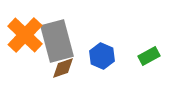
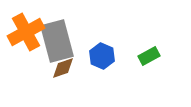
orange cross: moved 1 px right, 3 px up; rotated 18 degrees clockwise
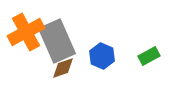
gray rectangle: rotated 9 degrees counterclockwise
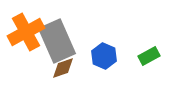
blue hexagon: moved 2 px right
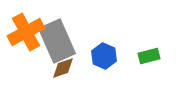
green rectangle: rotated 15 degrees clockwise
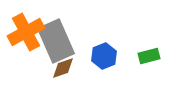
gray rectangle: moved 1 px left
blue hexagon: rotated 15 degrees clockwise
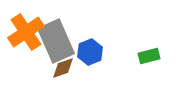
orange cross: rotated 6 degrees counterclockwise
blue hexagon: moved 14 px left, 4 px up
